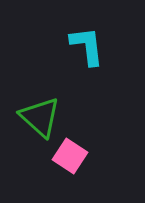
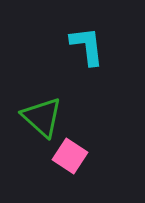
green triangle: moved 2 px right
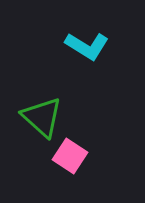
cyan L-shape: rotated 129 degrees clockwise
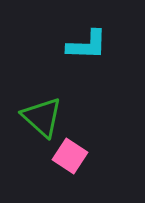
cyan L-shape: moved 1 px up; rotated 30 degrees counterclockwise
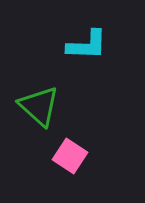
green triangle: moved 3 px left, 11 px up
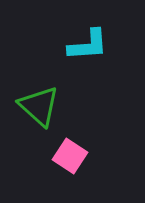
cyan L-shape: moved 1 px right; rotated 6 degrees counterclockwise
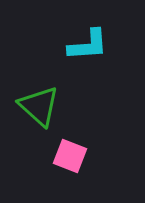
pink square: rotated 12 degrees counterclockwise
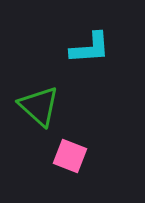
cyan L-shape: moved 2 px right, 3 px down
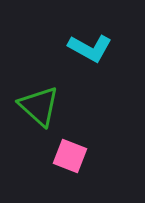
cyan L-shape: rotated 33 degrees clockwise
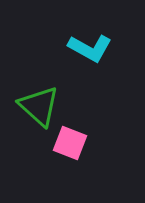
pink square: moved 13 px up
